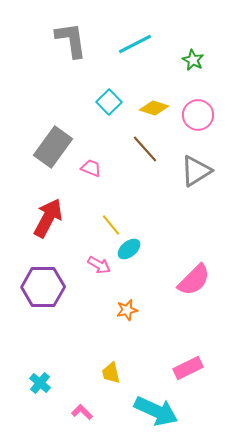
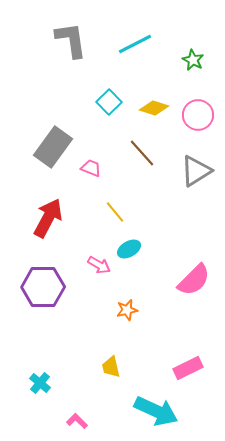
brown line: moved 3 px left, 4 px down
yellow line: moved 4 px right, 13 px up
cyan ellipse: rotated 10 degrees clockwise
yellow trapezoid: moved 6 px up
pink L-shape: moved 5 px left, 9 px down
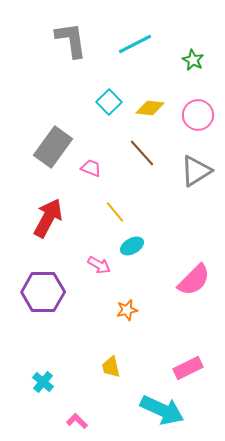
yellow diamond: moved 4 px left; rotated 12 degrees counterclockwise
cyan ellipse: moved 3 px right, 3 px up
purple hexagon: moved 5 px down
cyan cross: moved 3 px right, 1 px up
cyan arrow: moved 6 px right, 1 px up
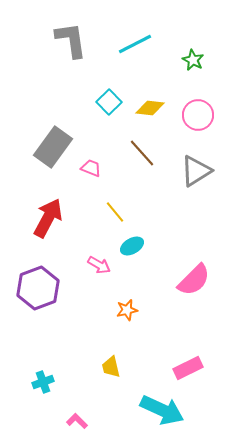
purple hexagon: moved 5 px left, 4 px up; rotated 21 degrees counterclockwise
cyan cross: rotated 30 degrees clockwise
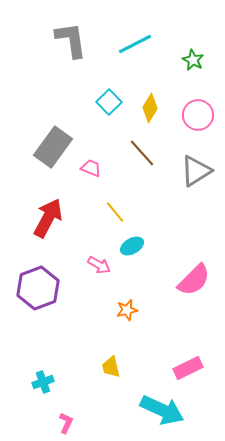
yellow diamond: rotated 64 degrees counterclockwise
pink L-shape: moved 11 px left, 2 px down; rotated 70 degrees clockwise
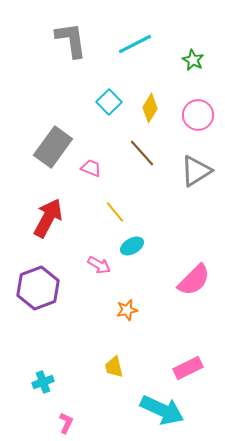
yellow trapezoid: moved 3 px right
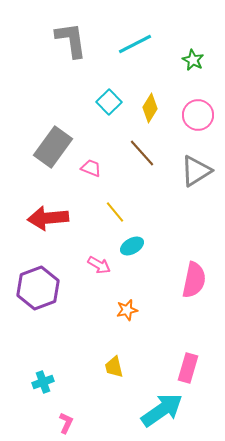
red arrow: rotated 123 degrees counterclockwise
pink semicircle: rotated 33 degrees counterclockwise
pink rectangle: rotated 48 degrees counterclockwise
cyan arrow: rotated 60 degrees counterclockwise
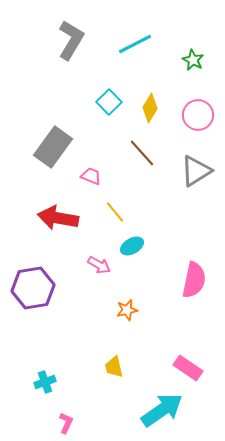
gray L-shape: rotated 39 degrees clockwise
pink trapezoid: moved 8 px down
red arrow: moved 10 px right; rotated 15 degrees clockwise
purple hexagon: moved 5 px left; rotated 12 degrees clockwise
pink rectangle: rotated 72 degrees counterclockwise
cyan cross: moved 2 px right
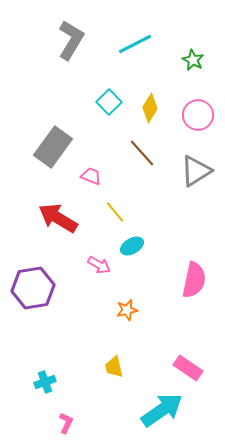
red arrow: rotated 21 degrees clockwise
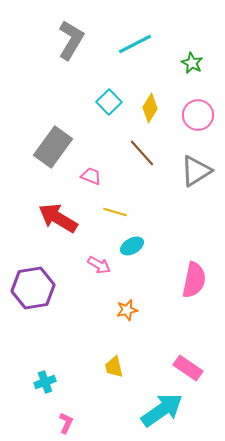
green star: moved 1 px left, 3 px down
yellow line: rotated 35 degrees counterclockwise
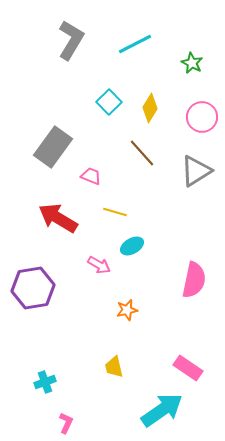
pink circle: moved 4 px right, 2 px down
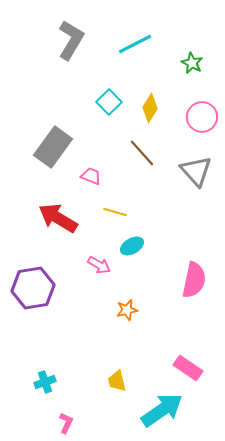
gray triangle: rotated 40 degrees counterclockwise
yellow trapezoid: moved 3 px right, 14 px down
